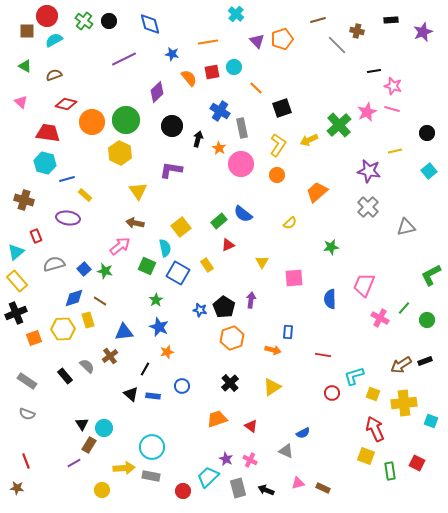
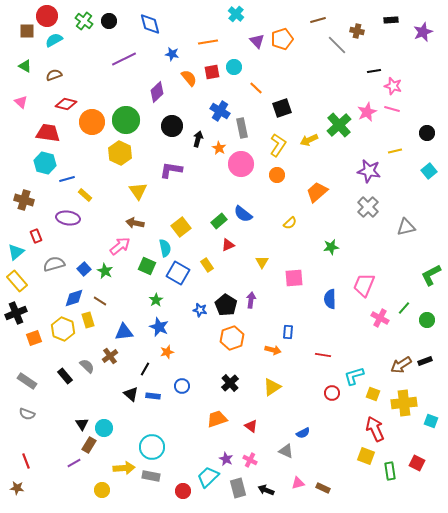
green star at (105, 271): rotated 14 degrees clockwise
black pentagon at (224, 307): moved 2 px right, 2 px up
yellow hexagon at (63, 329): rotated 25 degrees clockwise
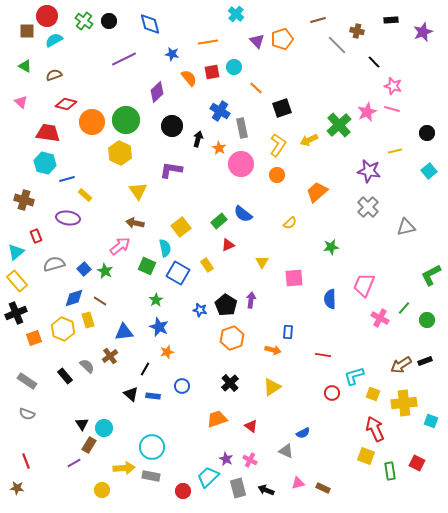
black line at (374, 71): moved 9 px up; rotated 56 degrees clockwise
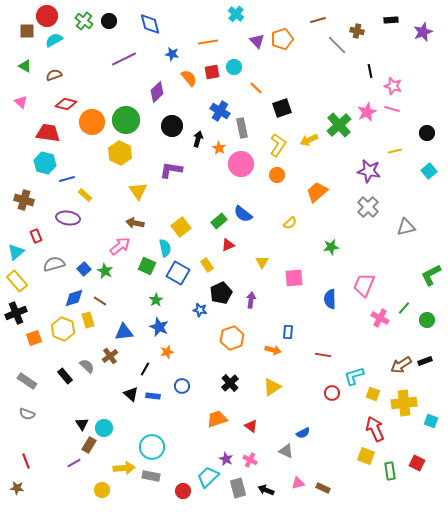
black line at (374, 62): moved 4 px left, 9 px down; rotated 32 degrees clockwise
black pentagon at (226, 305): moved 5 px left, 12 px up; rotated 15 degrees clockwise
